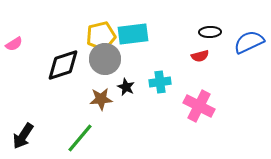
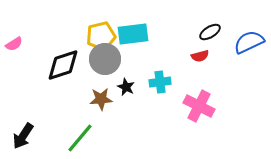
black ellipse: rotated 30 degrees counterclockwise
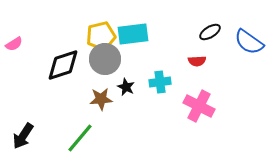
blue semicircle: rotated 120 degrees counterclockwise
red semicircle: moved 3 px left, 5 px down; rotated 12 degrees clockwise
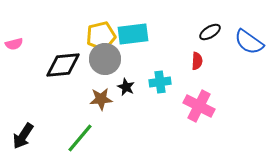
pink semicircle: rotated 18 degrees clockwise
red semicircle: rotated 84 degrees counterclockwise
black diamond: rotated 12 degrees clockwise
